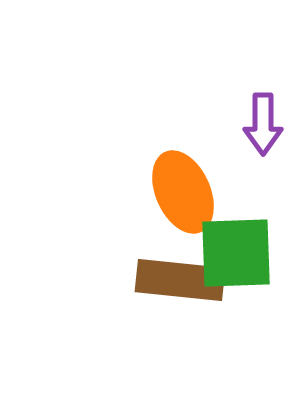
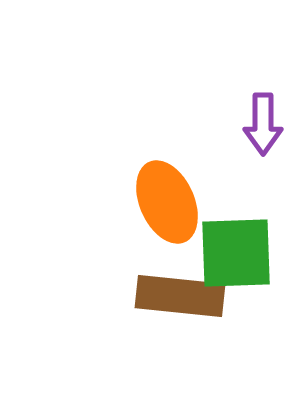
orange ellipse: moved 16 px left, 10 px down
brown rectangle: moved 16 px down
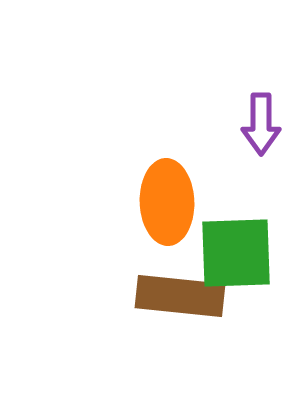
purple arrow: moved 2 px left
orange ellipse: rotated 22 degrees clockwise
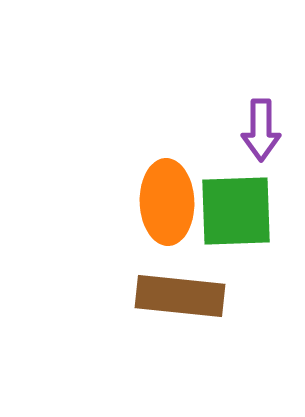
purple arrow: moved 6 px down
green square: moved 42 px up
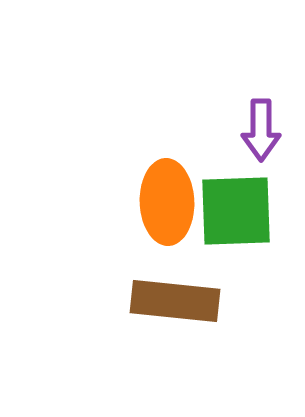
brown rectangle: moved 5 px left, 5 px down
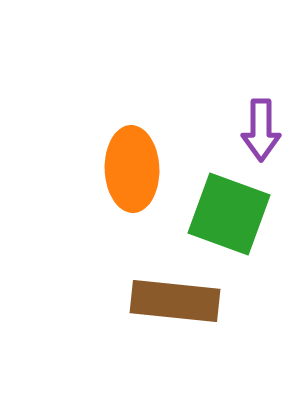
orange ellipse: moved 35 px left, 33 px up
green square: moved 7 px left, 3 px down; rotated 22 degrees clockwise
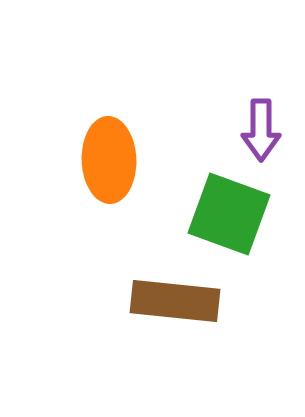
orange ellipse: moved 23 px left, 9 px up
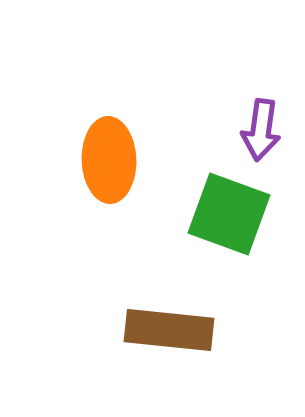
purple arrow: rotated 8 degrees clockwise
brown rectangle: moved 6 px left, 29 px down
